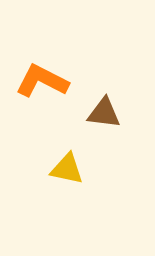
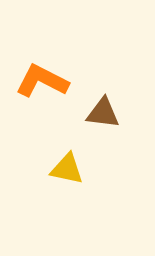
brown triangle: moved 1 px left
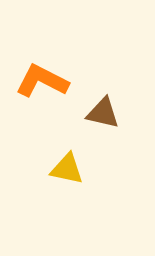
brown triangle: rotated 6 degrees clockwise
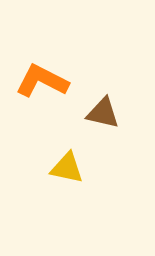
yellow triangle: moved 1 px up
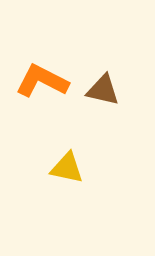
brown triangle: moved 23 px up
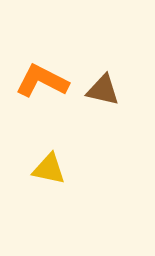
yellow triangle: moved 18 px left, 1 px down
